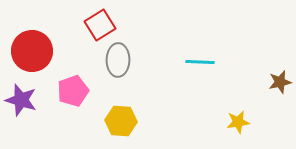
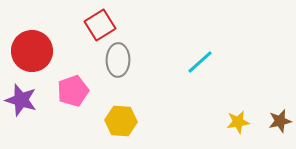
cyan line: rotated 44 degrees counterclockwise
brown star: moved 39 px down
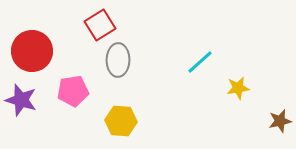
pink pentagon: rotated 12 degrees clockwise
yellow star: moved 34 px up
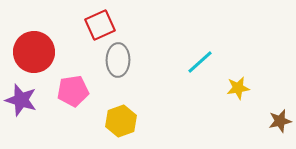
red square: rotated 8 degrees clockwise
red circle: moved 2 px right, 1 px down
yellow hexagon: rotated 24 degrees counterclockwise
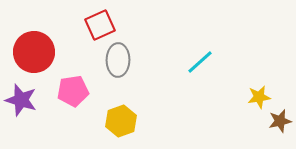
yellow star: moved 21 px right, 9 px down
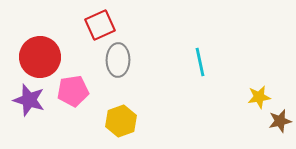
red circle: moved 6 px right, 5 px down
cyan line: rotated 60 degrees counterclockwise
purple star: moved 8 px right
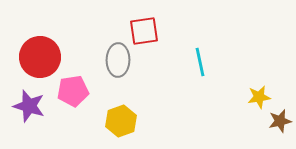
red square: moved 44 px right, 6 px down; rotated 16 degrees clockwise
purple star: moved 6 px down
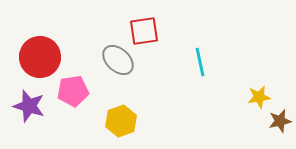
gray ellipse: rotated 48 degrees counterclockwise
